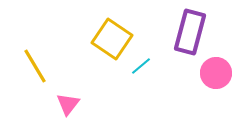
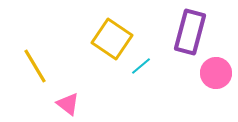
pink triangle: rotated 30 degrees counterclockwise
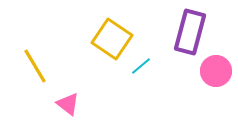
pink circle: moved 2 px up
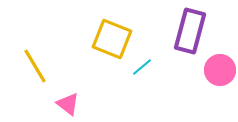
purple rectangle: moved 1 px up
yellow square: rotated 12 degrees counterclockwise
cyan line: moved 1 px right, 1 px down
pink circle: moved 4 px right, 1 px up
